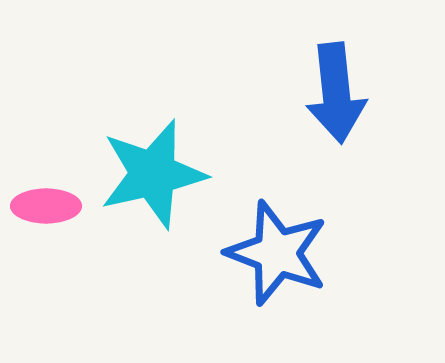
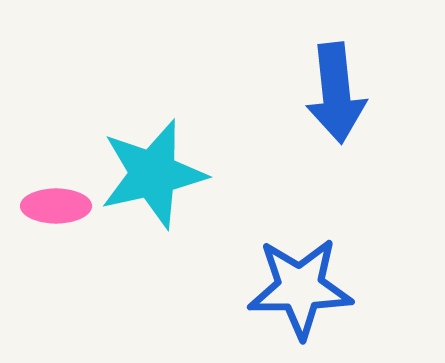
pink ellipse: moved 10 px right
blue star: moved 23 px right, 35 px down; rotated 22 degrees counterclockwise
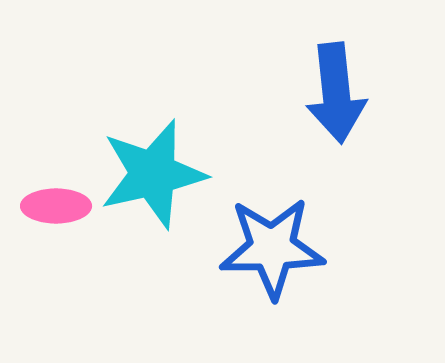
blue star: moved 28 px left, 40 px up
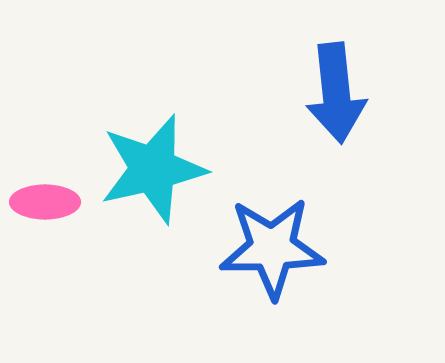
cyan star: moved 5 px up
pink ellipse: moved 11 px left, 4 px up
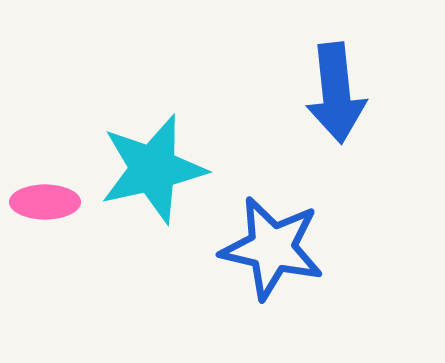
blue star: rotated 14 degrees clockwise
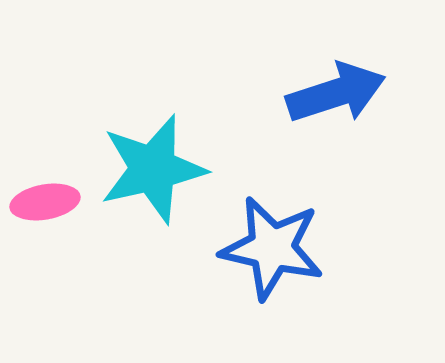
blue arrow: rotated 102 degrees counterclockwise
pink ellipse: rotated 10 degrees counterclockwise
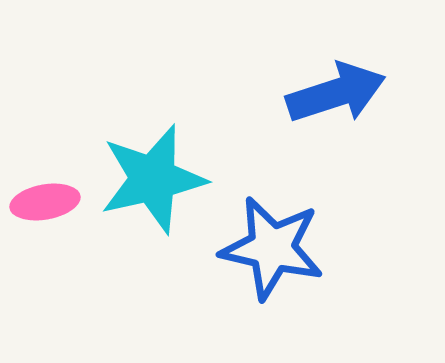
cyan star: moved 10 px down
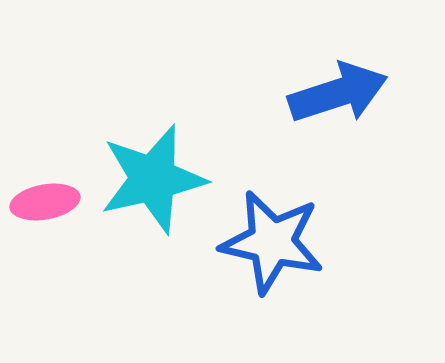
blue arrow: moved 2 px right
blue star: moved 6 px up
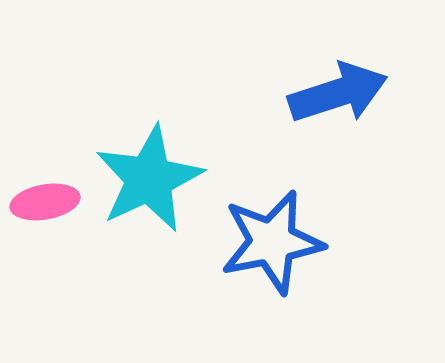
cyan star: moved 4 px left; rotated 12 degrees counterclockwise
blue star: rotated 24 degrees counterclockwise
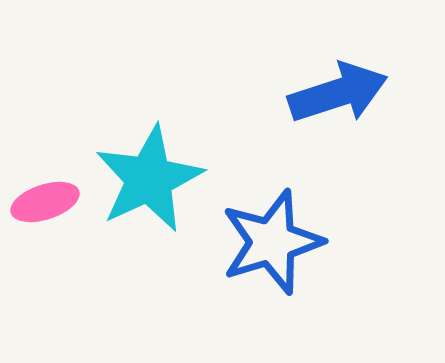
pink ellipse: rotated 8 degrees counterclockwise
blue star: rotated 6 degrees counterclockwise
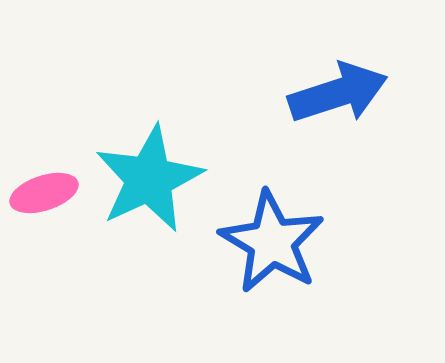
pink ellipse: moved 1 px left, 9 px up
blue star: rotated 24 degrees counterclockwise
